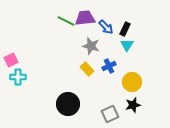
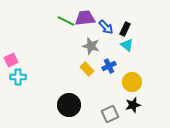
cyan triangle: rotated 24 degrees counterclockwise
black circle: moved 1 px right, 1 px down
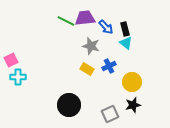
black rectangle: rotated 40 degrees counterclockwise
cyan triangle: moved 1 px left, 2 px up
yellow rectangle: rotated 16 degrees counterclockwise
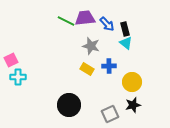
blue arrow: moved 1 px right, 3 px up
blue cross: rotated 24 degrees clockwise
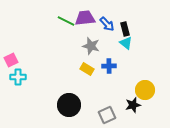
yellow circle: moved 13 px right, 8 px down
gray square: moved 3 px left, 1 px down
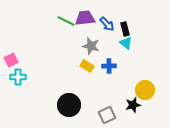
yellow rectangle: moved 3 px up
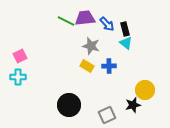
pink square: moved 9 px right, 4 px up
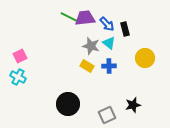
green line: moved 3 px right, 4 px up
cyan triangle: moved 17 px left
cyan cross: rotated 28 degrees clockwise
yellow circle: moved 32 px up
black circle: moved 1 px left, 1 px up
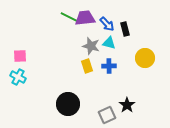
cyan triangle: rotated 24 degrees counterclockwise
pink square: rotated 24 degrees clockwise
yellow rectangle: rotated 40 degrees clockwise
black star: moved 6 px left; rotated 21 degrees counterclockwise
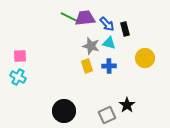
black circle: moved 4 px left, 7 px down
